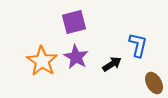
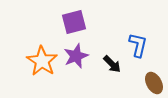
purple star: moved 1 px up; rotated 20 degrees clockwise
black arrow: rotated 78 degrees clockwise
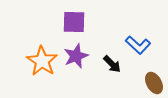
purple square: rotated 15 degrees clockwise
blue L-shape: rotated 120 degrees clockwise
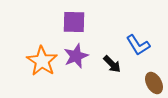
blue L-shape: rotated 15 degrees clockwise
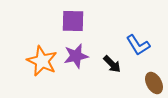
purple square: moved 1 px left, 1 px up
purple star: rotated 10 degrees clockwise
orange star: rotated 8 degrees counterclockwise
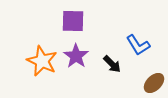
purple star: rotated 25 degrees counterclockwise
brown ellipse: rotated 75 degrees clockwise
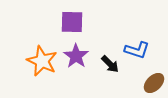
purple square: moved 1 px left, 1 px down
blue L-shape: moved 1 px left, 5 px down; rotated 40 degrees counterclockwise
black arrow: moved 2 px left
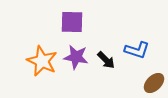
purple star: moved 1 px down; rotated 25 degrees counterclockwise
black arrow: moved 4 px left, 4 px up
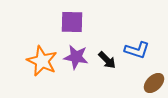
black arrow: moved 1 px right
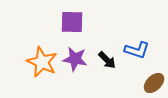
purple star: moved 1 px left, 2 px down
orange star: moved 1 px down
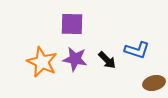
purple square: moved 2 px down
brown ellipse: rotated 30 degrees clockwise
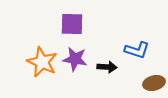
black arrow: moved 7 px down; rotated 42 degrees counterclockwise
